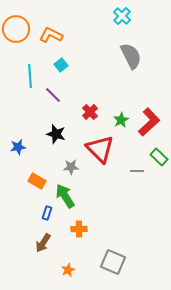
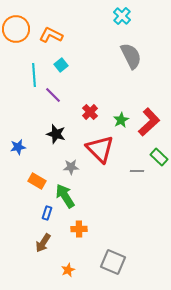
cyan line: moved 4 px right, 1 px up
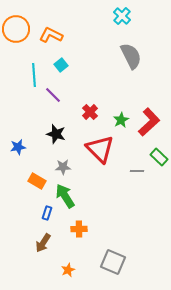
gray star: moved 8 px left
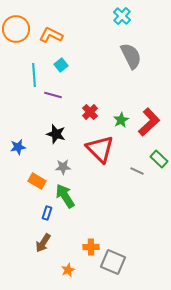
purple line: rotated 30 degrees counterclockwise
green rectangle: moved 2 px down
gray line: rotated 24 degrees clockwise
orange cross: moved 12 px right, 18 px down
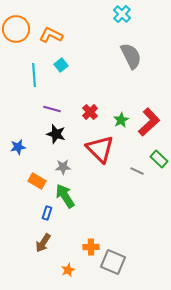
cyan cross: moved 2 px up
purple line: moved 1 px left, 14 px down
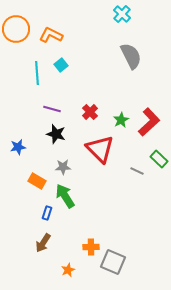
cyan line: moved 3 px right, 2 px up
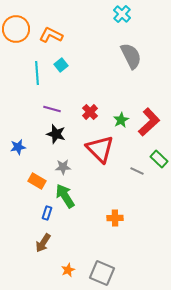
orange cross: moved 24 px right, 29 px up
gray square: moved 11 px left, 11 px down
